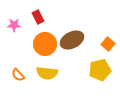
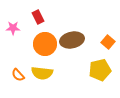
pink star: moved 1 px left, 3 px down
brown ellipse: rotated 15 degrees clockwise
orange square: moved 2 px up
yellow semicircle: moved 5 px left
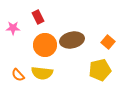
orange circle: moved 1 px down
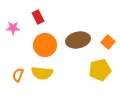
brown ellipse: moved 6 px right
orange semicircle: rotated 64 degrees clockwise
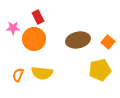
orange circle: moved 11 px left, 6 px up
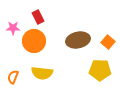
orange circle: moved 2 px down
yellow pentagon: rotated 15 degrees clockwise
orange semicircle: moved 5 px left, 2 px down
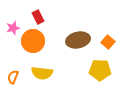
pink star: rotated 16 degrees counterclockwise
orange circle: moved 1 px left
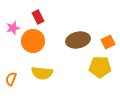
orange square: rotated 24 degrees clockwise
yellow pentagon: moved 3 px up
orange semicircle: moved 2 px left, 2 px down
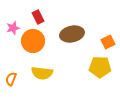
brown ellipse: moved 6 px left, 6 px up
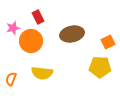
orange circle: moved 2 px left
